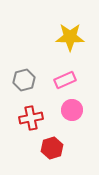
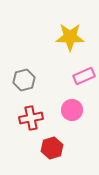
pink rectangle: moved 19 px right, 4 px up
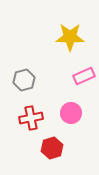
pink circle: moved 1 px left, 3 px down
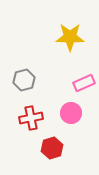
pink rectangle: moved 7 px down
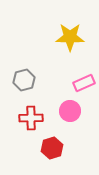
pink circle: moved 1 px left, 2 px up
red cross: rotated 10 degrees clockwise
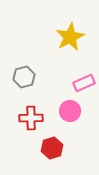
yellow star: rotated 28 degrees counterclockwise
gray hexagon: moved 3 px up
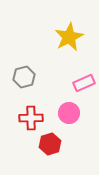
yellow star: moved 1 px left
pink circle: moved 1 px left, 2 px down
red hexagon: moved 2 px left, 4 px up
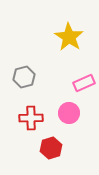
yellow star: rotated 12 degrees counterclockwise
red hexagon: moved 1 px right, 4 px down
